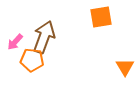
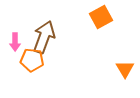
orange square: rotated 20 degrees counterclockwise
pink arrow: rotated 42 degrees counterclockwise
orange triangle: moved 2 px down
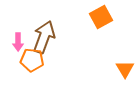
pink arrow: moved 3 px right
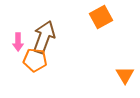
orange pentagon: moved 3 px right
orange triangle: moved 6 px down
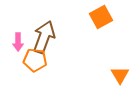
orange triangle: moved 5 px left
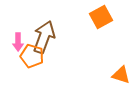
orange pentagon: moved 3 px left, 4 px up; rotated 10 degrees clockwise
orange triangle: moved 1 px right; rotated 42 degrees counterclockwise
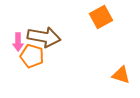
brown arrow: rotated 80 degrees clockwise
